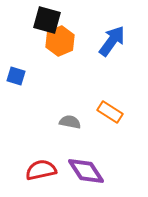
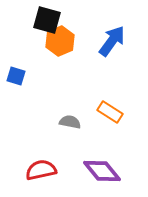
purple diamond: moved 16 px right; rotated 6 degrees counterclockwise
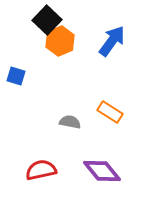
black square: rotated 28 degrees clockwise
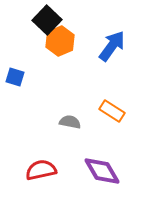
blue arrow: moved 5 px down
blue square: moved 1 px left, 1 px down
orange rectangle: moved 2 px right, 1 px up
purple diamond: rotated 9 degrees clockwise
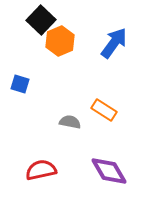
black square: moved 6 px left
blue arrow: moved 2 px right, 3 px up
blue square: moved 5 px right, 7 px down
orange rectangle: moved 8 px left, 1 px up
purple diamond: moved 7 px right
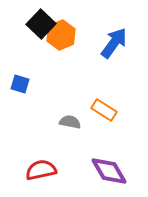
black square: moved 4 px down
orange hexagon: moved 1 px right, 6 px up
